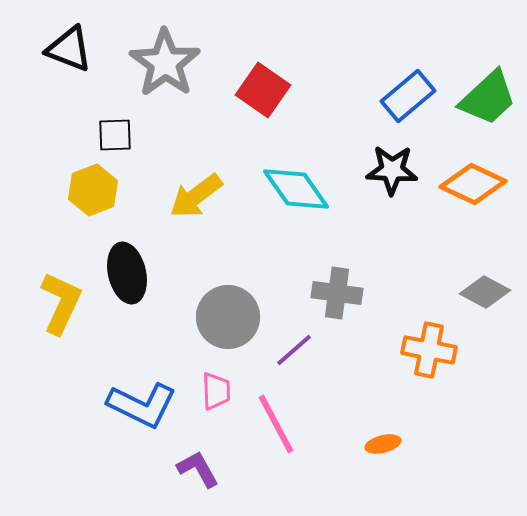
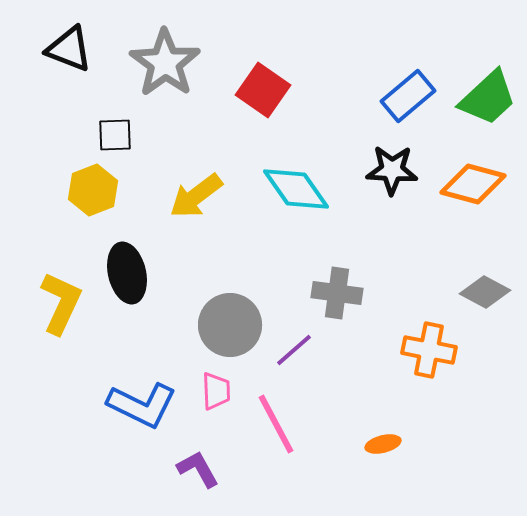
orange diamond: rotated 10 degrees counterclockwise
gray circle: moved 2 px right, 8 px down
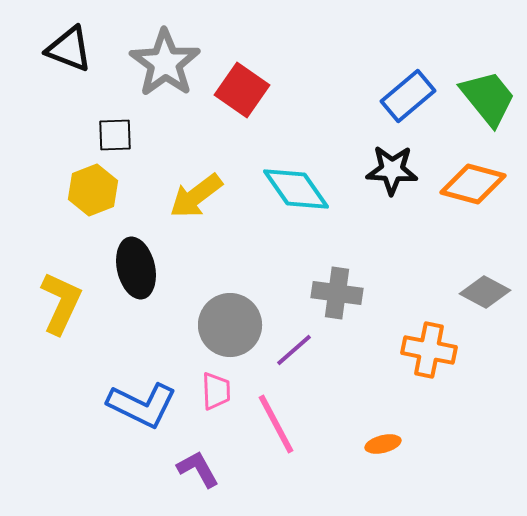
red square: moved 21 px left
green trapezoid: rotated 86 degrees counterclockwise
black ellipse: moved 9 px right, 5 px up
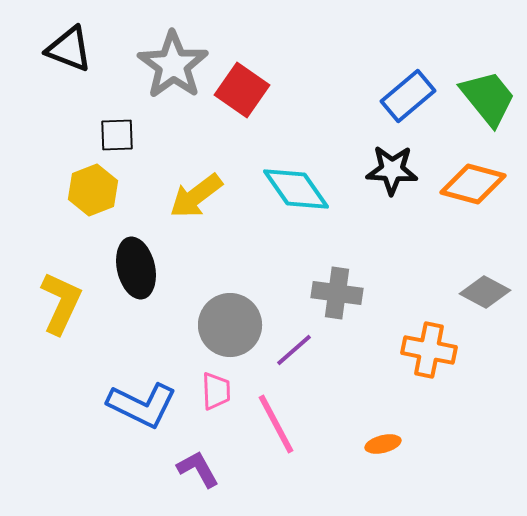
gray star: moved 8 px right, 2 px down
black square: moved 2 px right
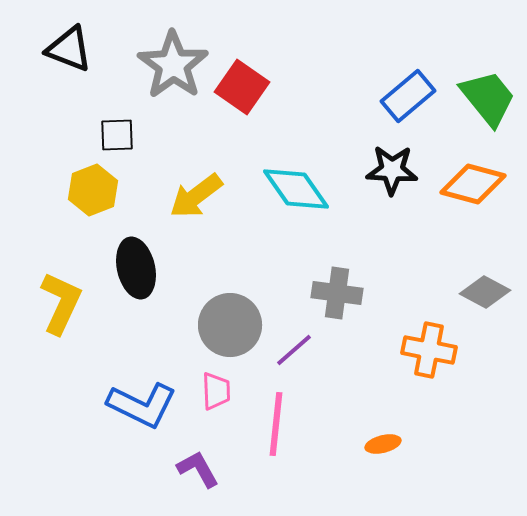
red square: moved 3 px up
pink line: rotated 34 degrees clockwise
